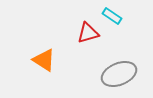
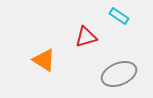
cyan rectangle: moved 7 px right
red triangle: moved 2 px left, 4 px down
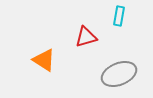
cyan rectangle: rotated 66 degrees clockwise
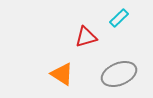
cyan rectangle: moved 2 px down; rotated 36 degrees clockwise
orange triangle: moved 18 px right, 14 px down
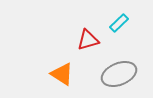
cyan rectangle: moved 5 px down
red triangle: moved 2 px right, 3 px down
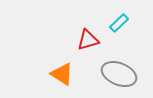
gray ellipse: rotated 44 degrees clockwise
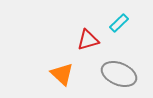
orange triangle: rotated 10 degrees clockwise
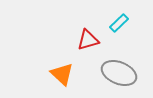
gray ellipse: moved 1 px up
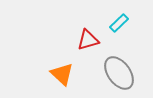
gray ellipse: rotated 32 degrees clockwise
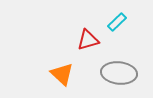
cyan rectangle: moved 2 px left, 1 px up
gray ellipse: rotated 48 degrees counterclockwise
